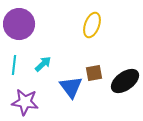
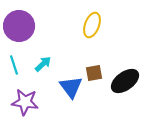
purple circle: moved 2 px down
cyan line: rotated 24 degrees counterclockwise
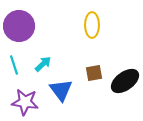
yellow ellipse: rotated 20 degrees counterclockwise
blue triangle: moved 10 px left, 3 px down
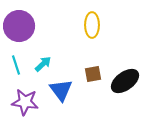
cyan line: moved 2 px right
brown square: moved 1 px left, 1 px down
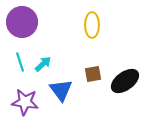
purple circle: moved 3 px right, 4 px up
cyan line: moved 4 px right, 3 px up
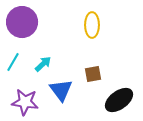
cyan line: moved 7 px left; rotated 48 degrees clockwise
black ellipse: moved 6 px left, 19 px down
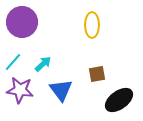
cyan line: rotated 12 degrees clockwise
brown square: moved 4 px right
purple star: moved 5 px left, 12 px up
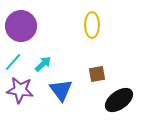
purple circle: moved 1 px left, 4 px down
